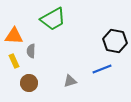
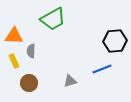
black hexagon: rotated 15 degrees counterclockwise
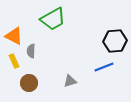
orange triangle: rotated 24 degrees clockwise
blue line: moved 2 px right, 2 px up
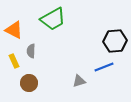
orange triangle: moved 6 px up
gray triangle: moved 9 px right
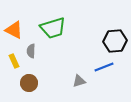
green trapezoid: moved 9 px down; rotated 12 degrees clockwise
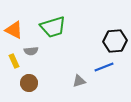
green trapezoid: moved 1 px up
gray semicircle: rotated 96 degrees counterclockwise
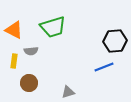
yellow rectangle: rotated 32 degrees clockwise
gray triangle: moved 11 px left, 11 px down
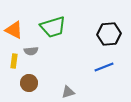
black hexagon: moved 6 px left, 7 px up
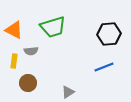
brown circle: moved 1 px left
gray triangle: rotated 16 degrees counterclockwise
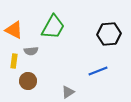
green trapezoid: rotated 44 degrees counterclockwise
blue line: moved 6 px left, 4 px down
brown circle: moved 2 px up
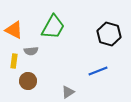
black hexagon: rotated 20 degrees clockwise
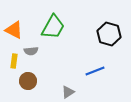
blue line: moved 3 px left
